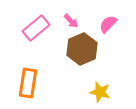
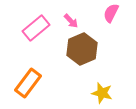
pink semicircle: moved 3 px right, 11 px up; rotated 18 degrees counterclockwise
orange rectangle: rotated 28 degrees clockwise
yellow star: moved 2 px right, 1 px down
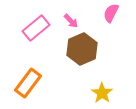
yellow star: rotated 20 degrees clockwise
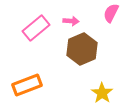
pink arrow: rotated 42 degrees counterclockwise
orange rectangle: moved 1 px left, 2 px down; rotated 32 degrees clockwise
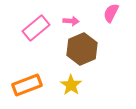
yellow star: moved 31 px left, 8 px up
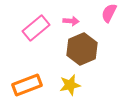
pink semicircle: moved 2 px left
yellow star: moved 1 px left; rotated 25 degrees clockwise
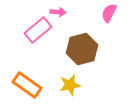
pink arrow: moved 13 px left, 9 px up
pink rectangle: moved 2 px right, 2 px down
brown hexagon: rotated 8 degrees clockwise
orange rectangle: rotated 56 degrees clockwise
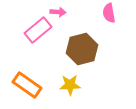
pink semicircle: rotated 36 degrees counterclockwise
yellow star: rotated 10 degrees clockwise
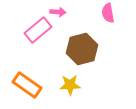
pink semicircle: moved 1 px left
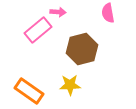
orange rectangle: moved 2 px right, 6 px down
